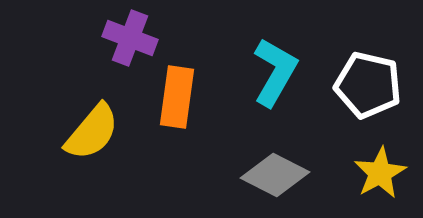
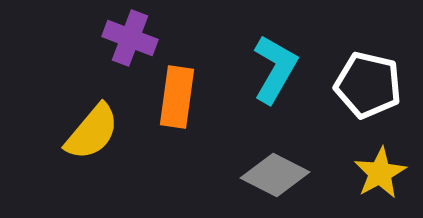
cyan L-shape: moved 3 px up
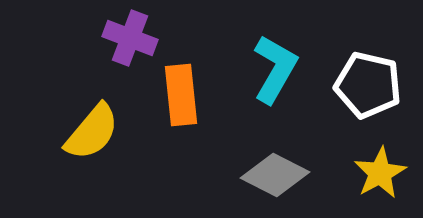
orange rectangle: moved 4 px right, 2 px up; rotated 14 degrees counterclockwise
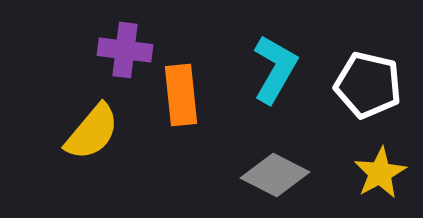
purple cross: moved 5 px left, 12 px down; rotated 14 degrees counterclockwise
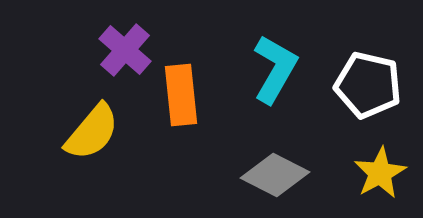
purple cross: rotated 34 degrees clockwise
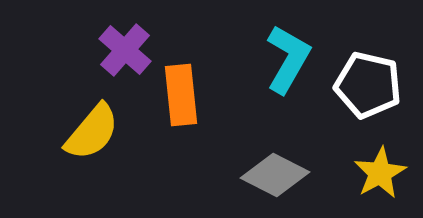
cyan L-shape: moved 13 px right, 10 px up
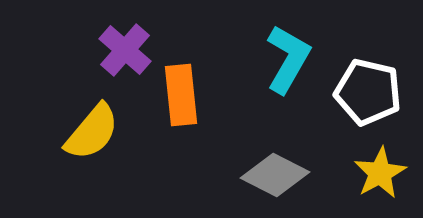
white pentagon: moved 7 px down
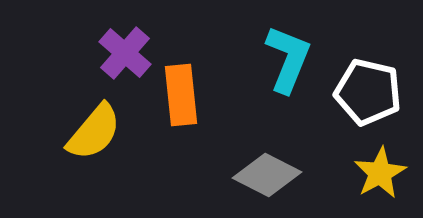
purple cross: moved 3 px down
cyan L-shape: rotated 8 degrees counterclockwise
yellow semicircle: moved 2 px right
gray diamond: moved 8 px left
